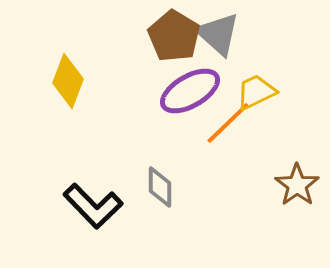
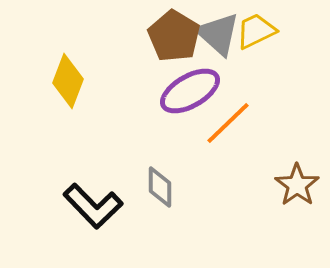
yellow trapezoid: moved 61 px up
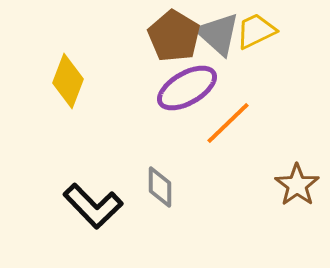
purple ellipse: moved 3 px left, 3 px up
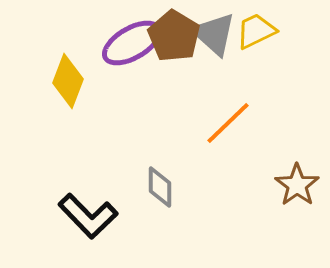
gray triangle: moved 4 px left
purple ellipse: moved 55 px left, 45 px up
black L-shape: moved 5 px left, 10 px down
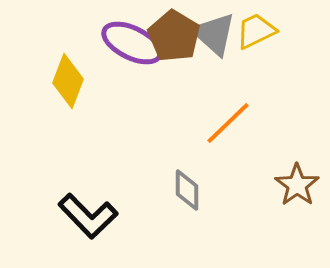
purple ellipse: rotated 56 degrees clockwise
gray diamond: moved 27 px right, 3 px down
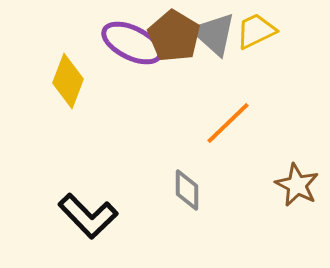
brown star: rotated 9 degrees counterclockwise
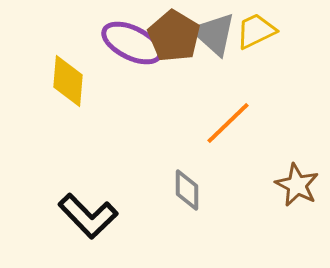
yellow diamond: rotated 16 degrees counterclockwise
